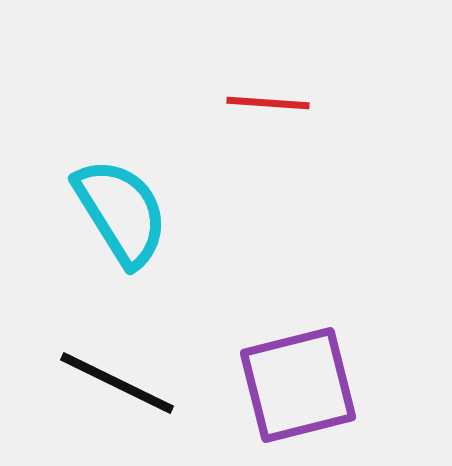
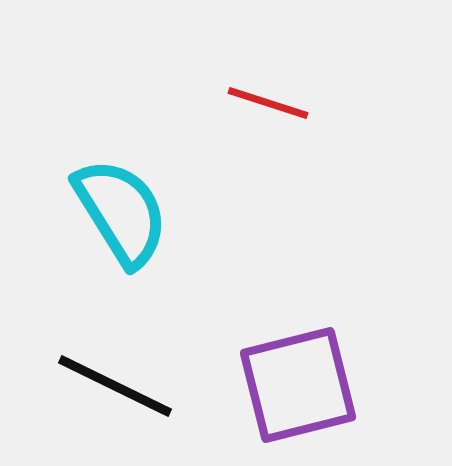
red line: rotated 14 degrees clockwise
black line: moved 2 px left, 3 px down
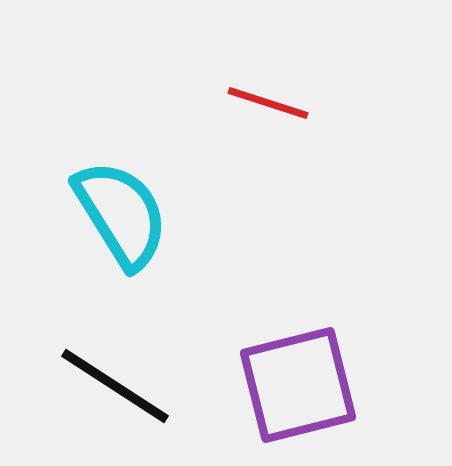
cyan semicircle: moved 2 px down
black line: rotated 7 degrees clockwise
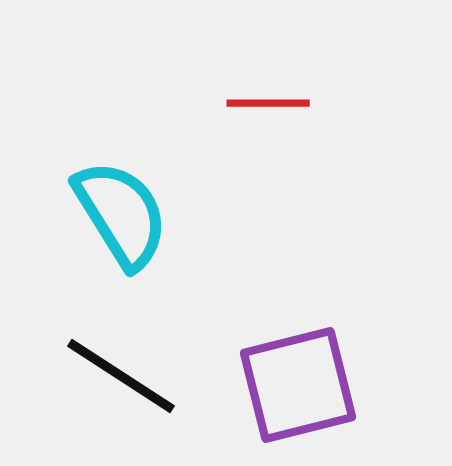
red line: rotated 18 degrees counterclockwise
black line: moved 6 px right, 10 px up
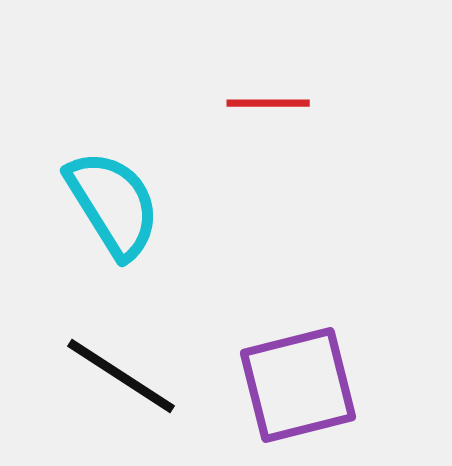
cyan semicircle: moved 8 px left, 10 px up
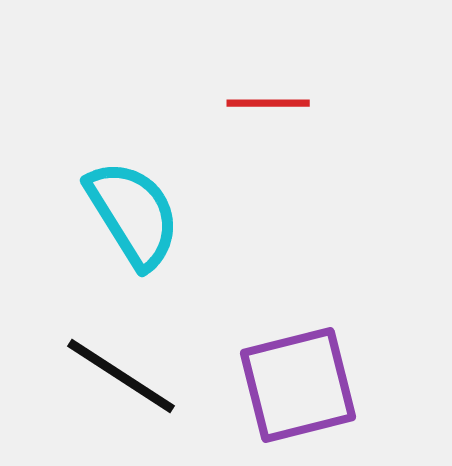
cyan semicircle: moved 20 px right, 10 px down
